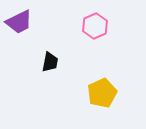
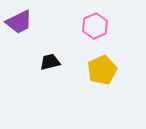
black trapezoid: rotated 115 degrees counterclockwise
yellow pentagon: moved 23 px up
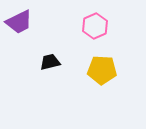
yellow pentagon: rotated 28 degrees clockwise
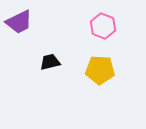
pink hexagon: moved 8 px right; rotated 15 degrees counterclockwise
yellow pentagon: moved 2 px left
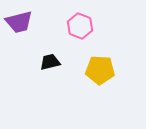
purple trapezoid: rotated 12 degrees clockwise
pink hexagon: moved 23 px left
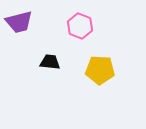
black trapezoid: rotated 20 degrees clockwise
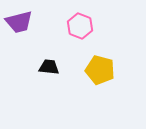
black trapezoid: moved 1 px left, 5 px down
yellow pentagon: rotated 12 degrees clockwise
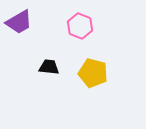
purple trapezoid: rotated 16 degrees counterclockwise
yellow pentagon: moved 7 px left, 3 px down
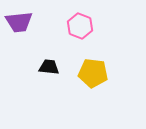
purple trapezoid: rotated 24 degrees clockwise
yellow pentagon: rotated 8 degrees counterclockwise
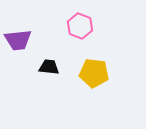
purple trapezoid: moved 1 px left, 18 px down
yellow pentagon: moved 1 px right
